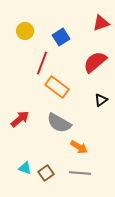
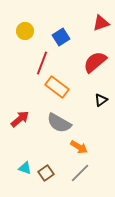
gray line: rotated 50 degrees counterclockwise
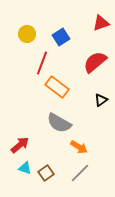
yellow circle: moved 2 px right, 3 px down
red arrow: moved 26 px down
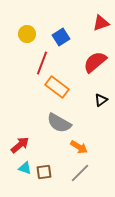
brown square: moved 2 px left, 1 px up; rotated 28 degrees clockwise
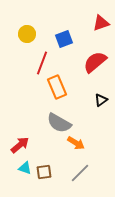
blue square: moved 3 px right, 2 px down; rotated 12 degrees clockwise
orange rectangle: rotated 30 degrees clockwise
orange arrow: moved 3 px left, 4 px up
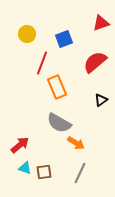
gray line: rotated 20 degrees counterclockwise
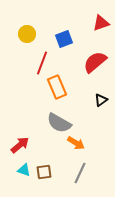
cyan triangle: moved 1 px left, 2 px down
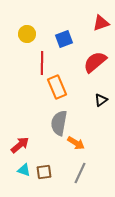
red line: rotated 20 degrees counterclockwise
gray semicircle: rotated 70 degrees clockwise
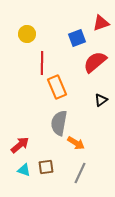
blue square: moved 13 px right, 1 px up
brown square: moved 2 px right, 5 px up
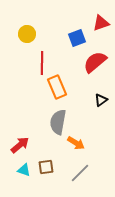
gray semicircle: moved 1 px left, 1 px up
gray line: rotated 20 degrees clockwise
